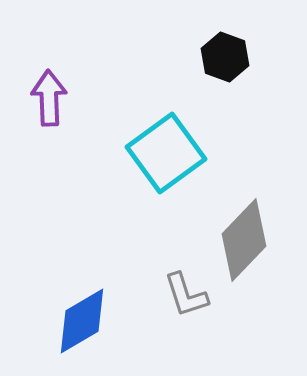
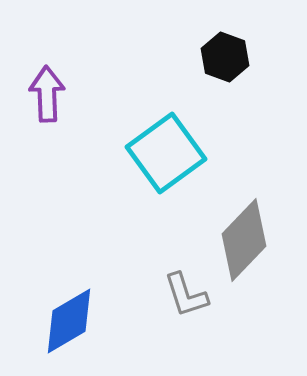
purple arrow: moved 2 px left, 4 px up
blue diamond: moved 13 px left
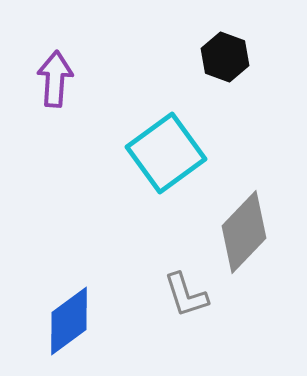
purple arrow: moved 8 px right, 15 px up; rotated 6 degrees clockwise
gray diamond: moved 8 px up
blue diamond: rotated 6 degrees counterclockwise
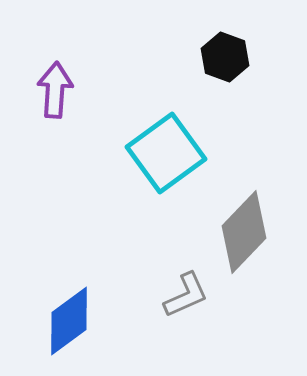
purple arrow: moved 11 px down
gray L-shape: rotated 96 degrees counterclockwise
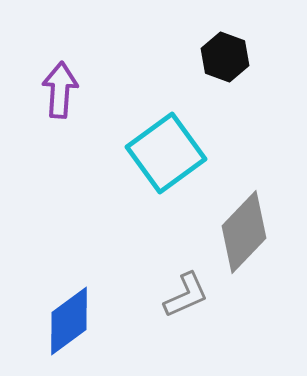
purple arrow: moved 5 px right
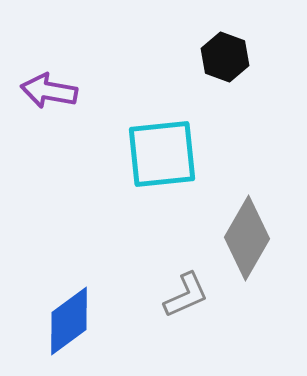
purple arrow: moved 11 px left, 1 px down; rotated 84 degrees counterclockwise
cyan square: moved 4 px left, 1 px down; rotated 30 degrees clockwise
gray diamond: moved 3 px right, 6 px down; rotated 14 degrees counterclockwise
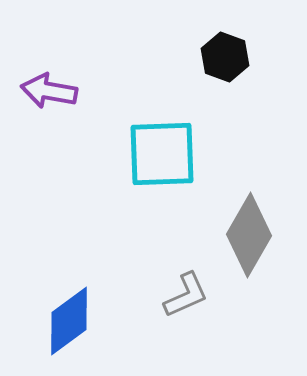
cyan square: rotated 4 degrees clockwise
gray diamond: moved 2 px right, 3 px up
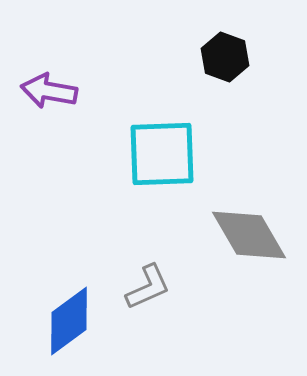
gray diamond: rotated 60 degrees counterclockwise
gray L-shape: moved 38 px left, 8 px up
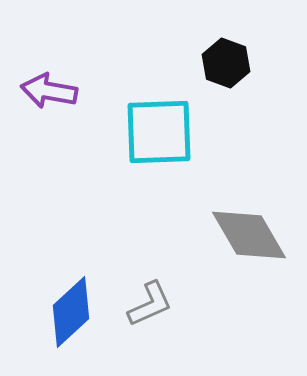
black hexagon: moved 1 px right, 6 px down
cyan square: moved 3 px left, 22 px up
gray L-shape: moved 2 px right, 17 px down
blue diamond: moved 2 px right, 9 px up; rotated 6 degrees counterclockwise
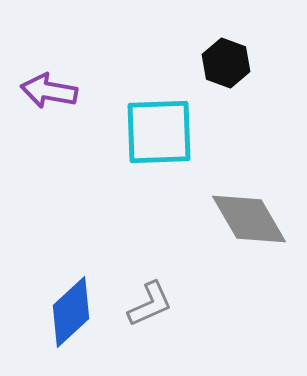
gray diamond: moved 16 px up
